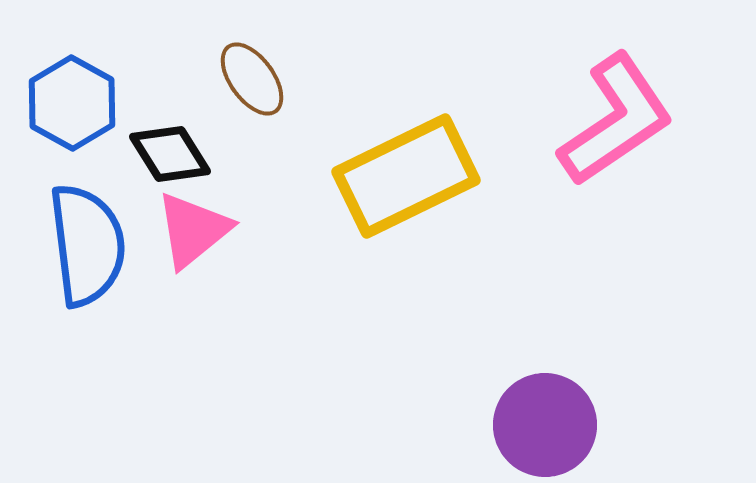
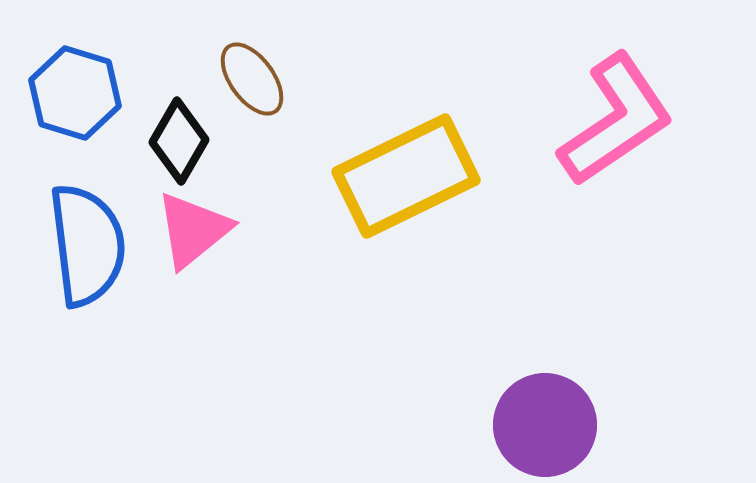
blue hexagon: moved 3 px right, 10 px up; rotated 12 degrees counterclockwise
black diamond: moved 9 px right, 13 px up; rotated 62 degrees clockwise
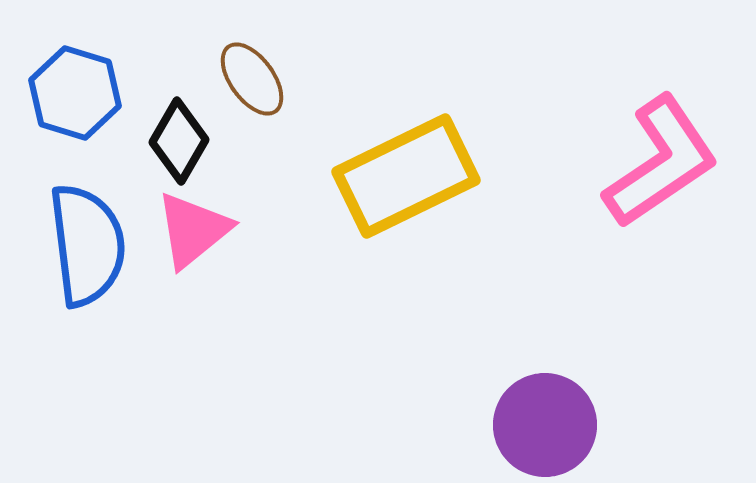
pink L-shape: moved 45 px right, 42 px down
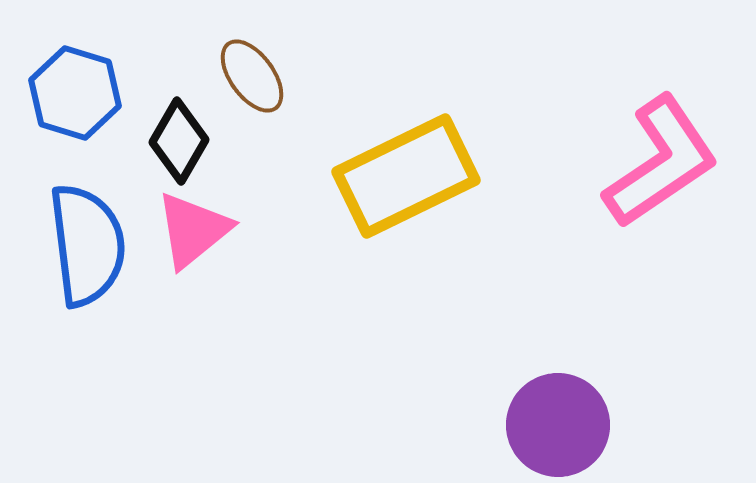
brown ellipse: moved 3 px up
purple circle: moved 13 px right
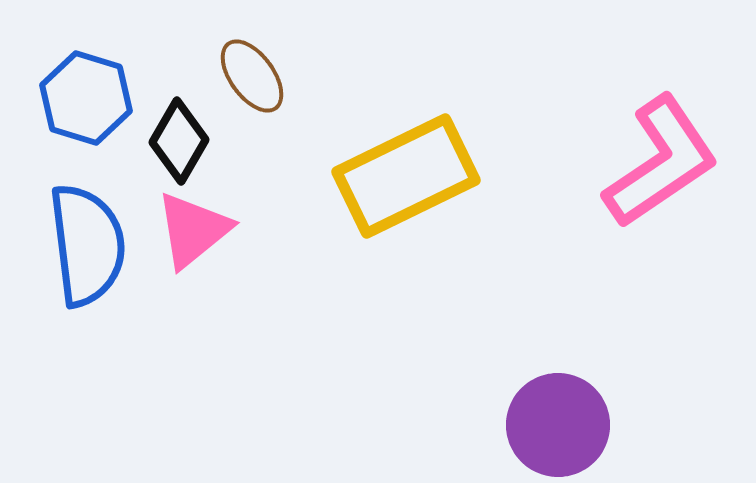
blue hexagon: moved 11 px right, 5 px down
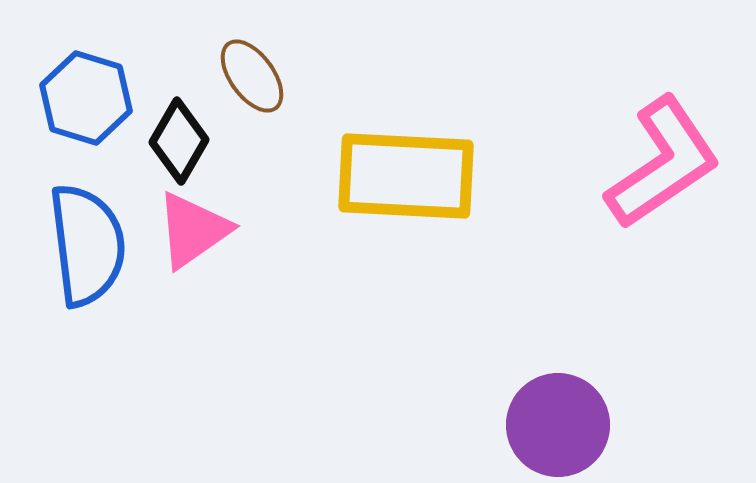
pink L-shape: moved 2 px right, 1 px down
yellow rectangle: rotated 29 degrees clockwise
pink triangle: rotated 4 degrees clockwise
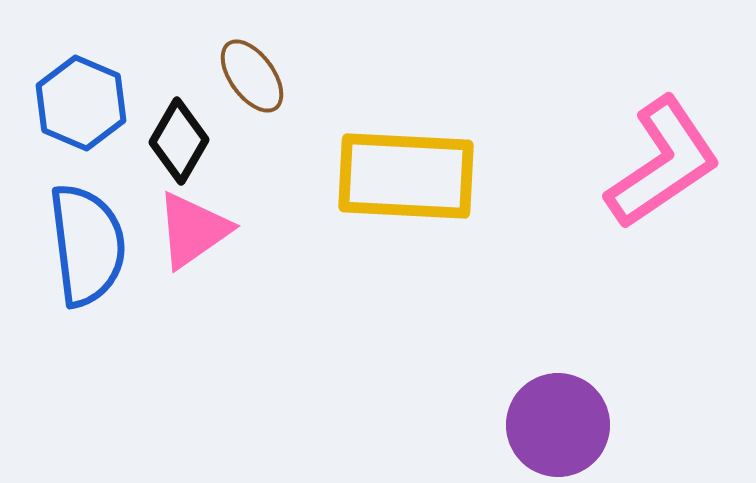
blue hexagon: moved 5 px left, 5 px down; rotated 6 degrees clockwise
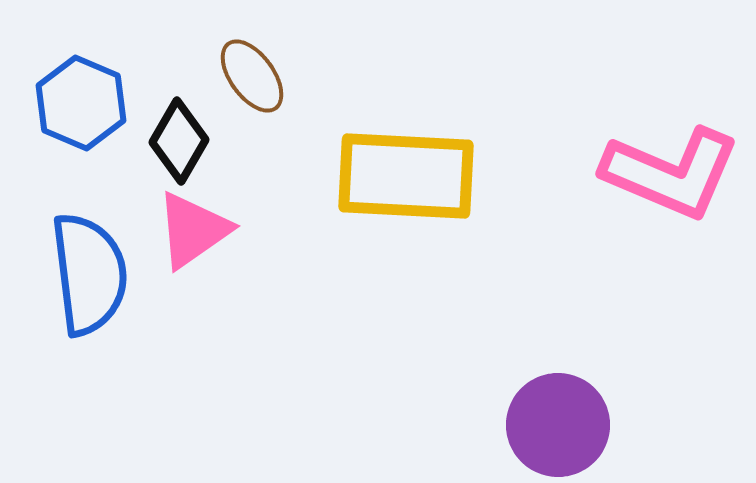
pink L-shape: moved 8 px right, 10 px down; rotated 57 degrees clockwise
blue semicircle: moved 2 px right, 29 px down
